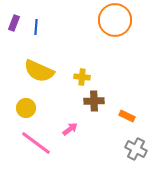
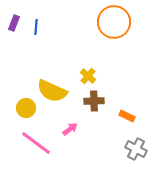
orange circle: moved 1 px left, 2 px down
yellow semicircle: moved 13 px right, 20 px down
yellow cross: moved 6 px right, 1 px up; rotated 35 degrees clockwise
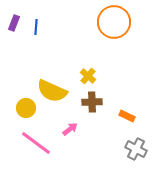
brown cross: moved 2 px left, 1 px down
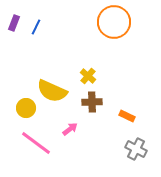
blue line: rotated 21 degrees clockwise
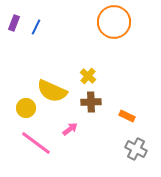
brown cross: moved 1 px left
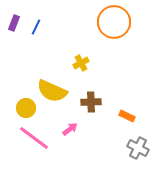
yellow cross: moved 7 px left, 13 px up; rotated 21 degrees clockwise
pink line: moved 2 px left, 5 px up
gray cross: moved 2 px right, 1 px up
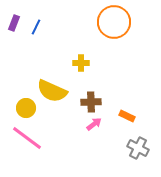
yellow cross: rotated 28 degrees clockwise
pink arrow: moved 24 px right, 5 px up
pink line: moved 7 px left
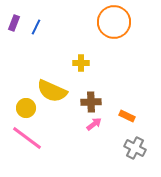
gray cross: moved 3 px left
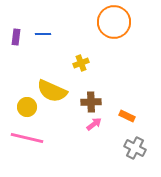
purple rectangle: moved 2 px right, 14 px down; rotated 14 degrees counterclockwise
blue line: moved 7 px right, 7 px down; rotated 63 degrees clockwise
yellow cross: rotated 21 degrees counterclockwise
yellow circle: moved 1 px right, 1 px up
pink line: rotated 24 degrees counterclockwise
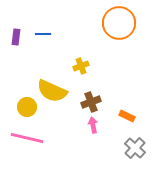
orange circle: moved 5 px right, 1 px down
yellow cross: moved 3 px down
brown cross: rotated 18 degrees counterclockwise
pink arrow: moved 1 px left, 1 px down; rotated 63 degrees counterclockwise
gray cross: rotated 15 degrees clockwise
